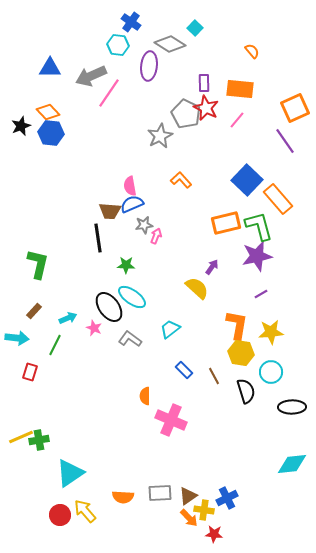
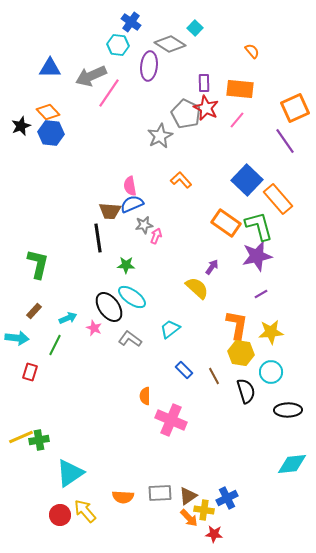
orange rectangle at (226, 223): rotated 48 degrees clockwise
black ellipse at (292, 407): moved 4 px left, 3 px down
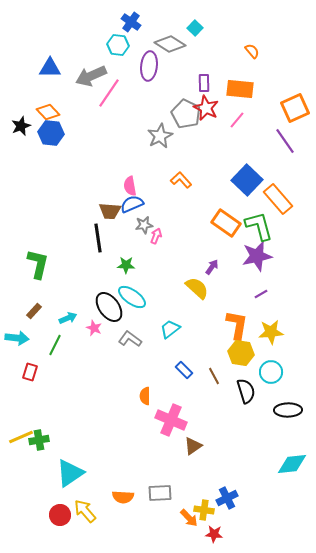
brown triangle at (188, 496): moved 5 px right, 50 px up
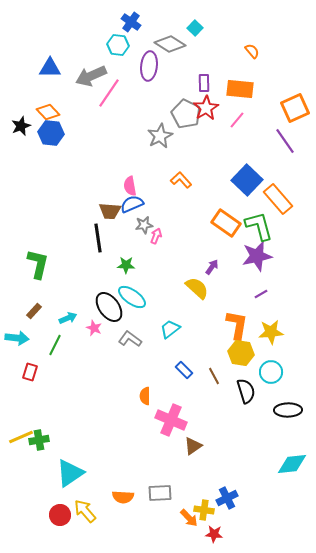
red star at (206, 108): rotated 15 degrees clockwise
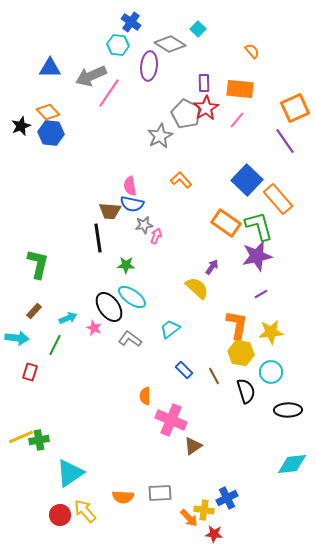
cyan square at (195, 28): moved 3 px right, 1 px down
blue semicircle at (132, 204): rotated 145 degrees counterclockwise
